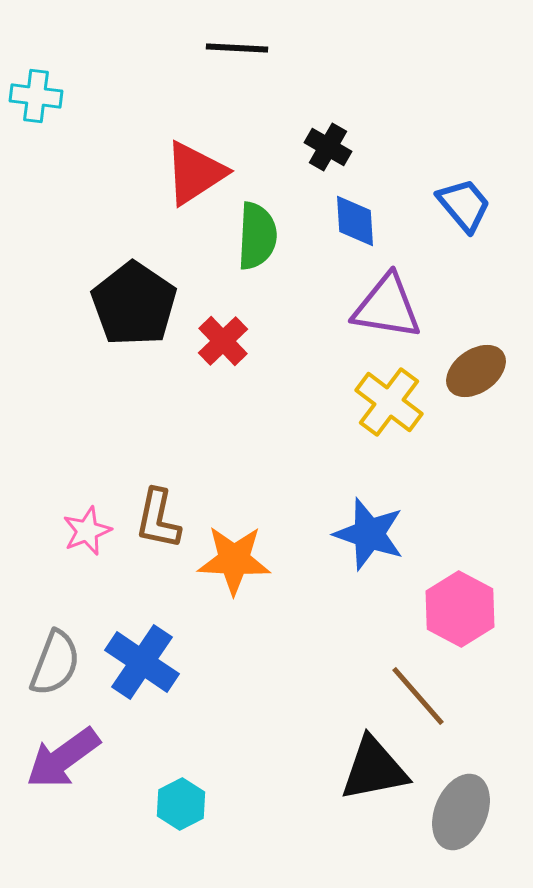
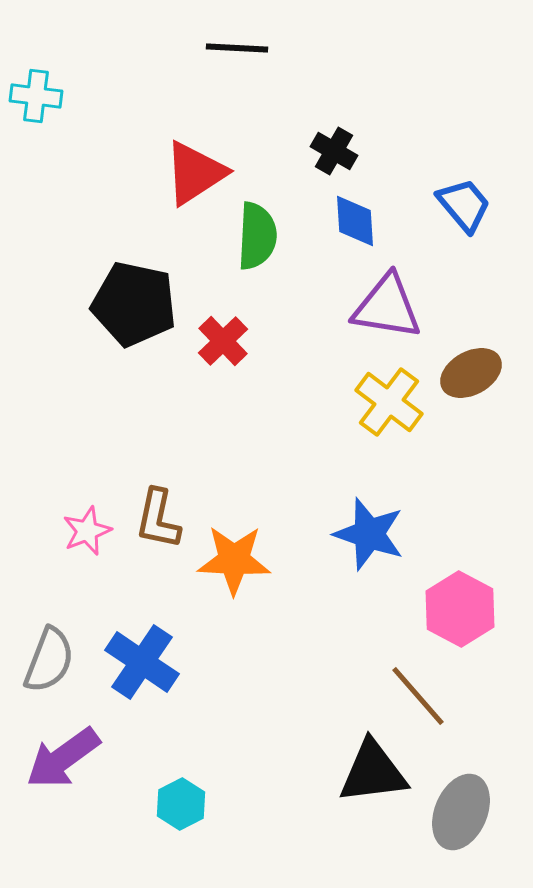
black cross: moved 6 px right, 4 px down
black pentagon: rotated 22 degrees counterclockwise
brown ellipse: moved 5 px left, 2 px down; rotated 6 degrees clockwise
gray semicircle: moved 6 px left, 3 px up
black triangle: moved 1 px left, 3 px down; rotated 4 degrees clockwise
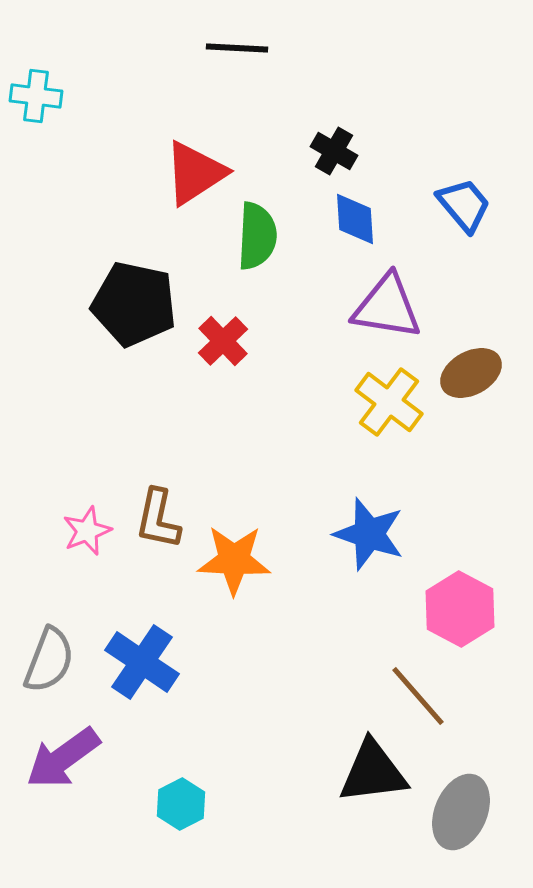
blue diamond: moved 2 px up
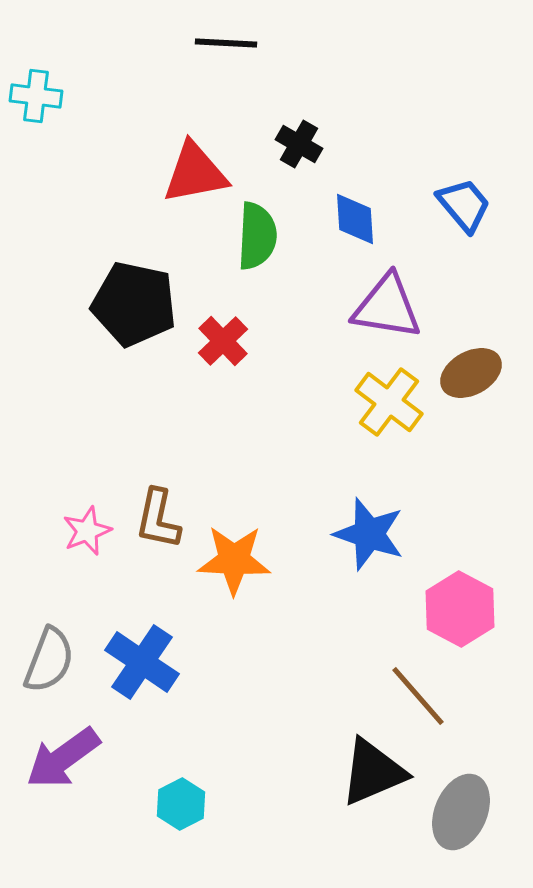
black line: moved 11 px left, 5 px up
black cross: moved 35 px left, 7 px up
red triangle: rotated 22 degrees clockwise
black triangle: rotated 16 degrees counterclockwise
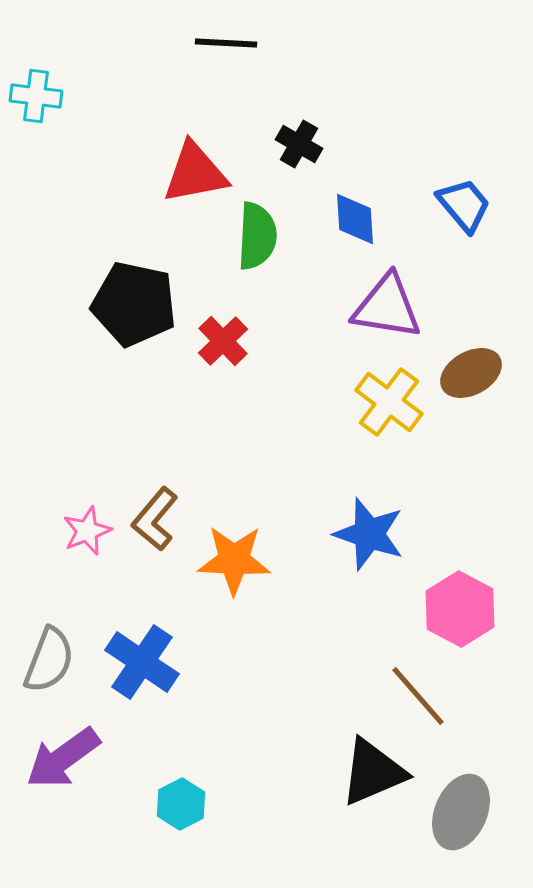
brown L-shape: moved 3 px left; rotated 28 degrees clockwise
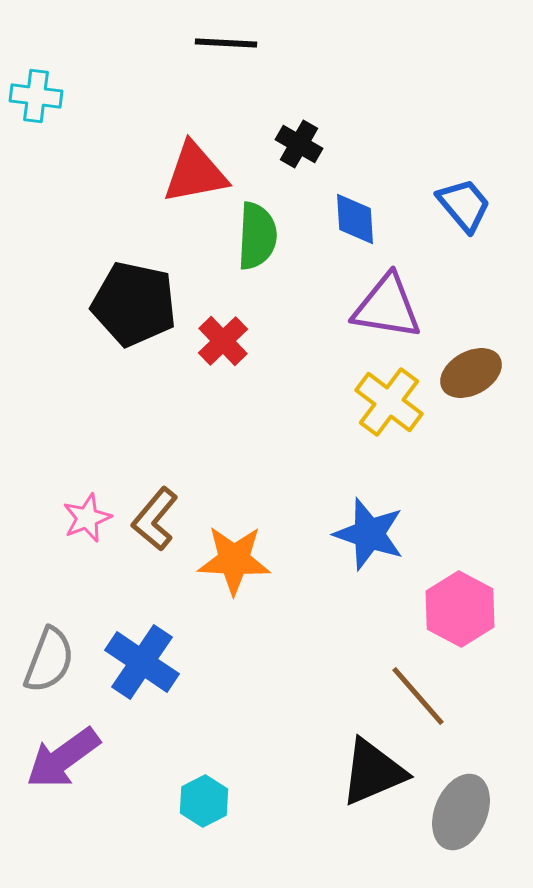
pink star: moved 13 px up
cyan hexagon: moved 23 px right, 3 px up
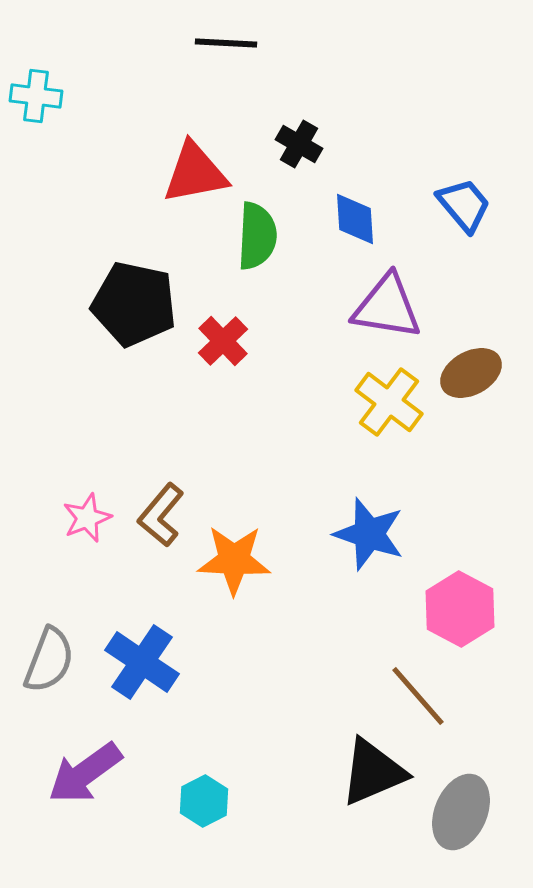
brown L-shape: moved 6 px right, 4 px up
purple arrow: moved 22 px right, 15 px down
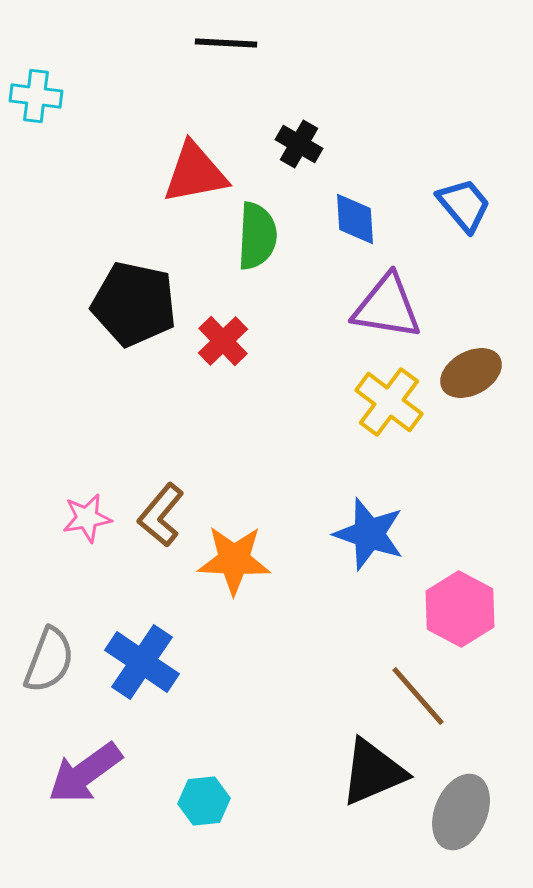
pink star: rotated 12 degrees clockwise
cyan hexagon: rotated 21 degrees clockwise
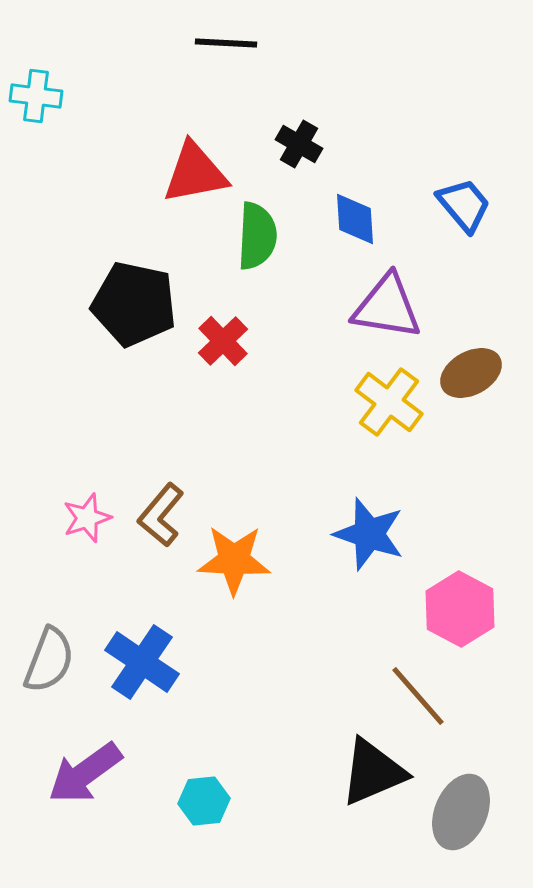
pink star: rotated 9 degrees counterclockwise
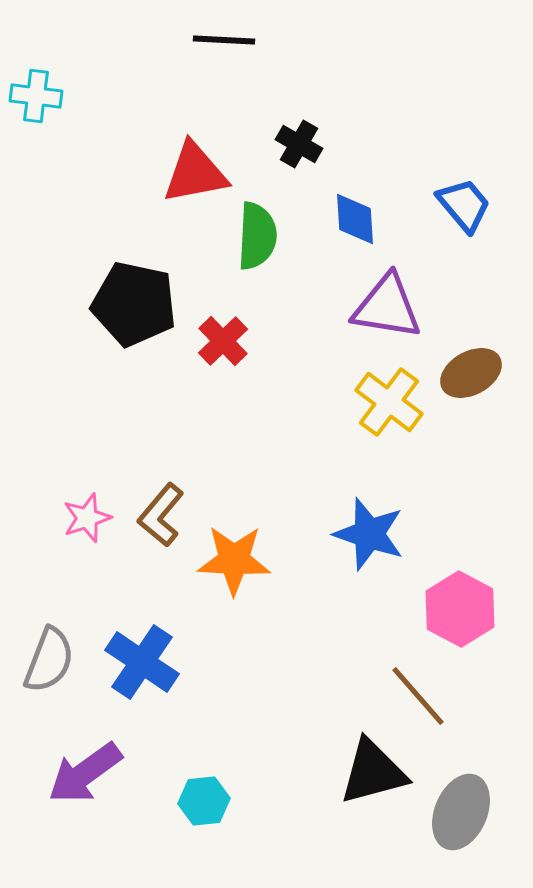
black line: moved 2 px left, 3 px up
black triangle: rotated 8 degrees clockwise
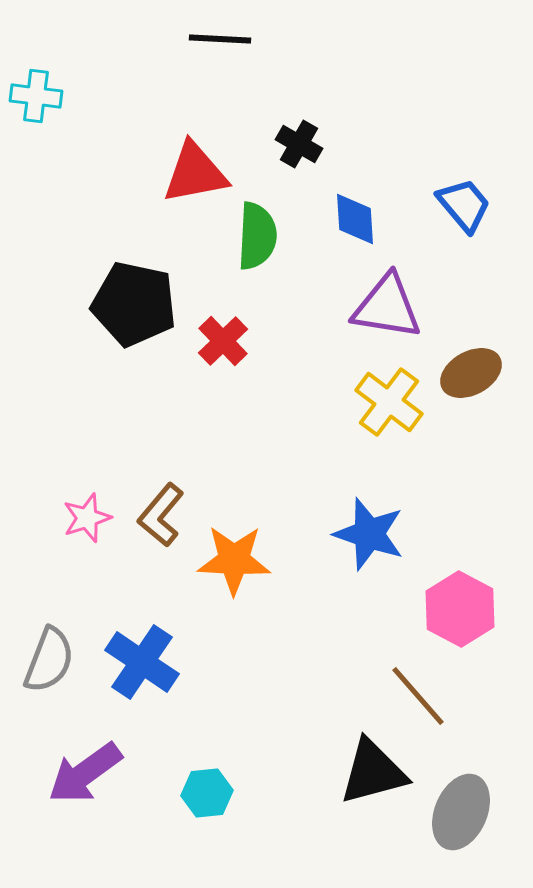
black line: moved 4 px left, 1 px up
cyan hexagon: moved 3 px right, 8 px up
